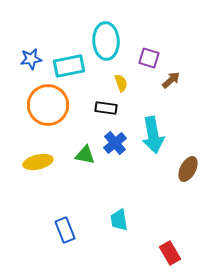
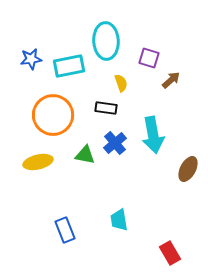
orange circle: moved 5 px right, 10 px down
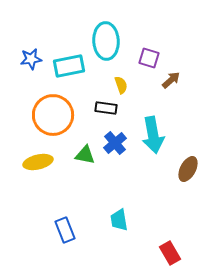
yellow semicircle: moved 2 px down
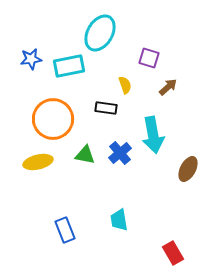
cyan ellipse: moved 6 px left, 8 px up; rotated 33 degrees clockwise
brown arrow: moved 3 px left, 7 px down
yellow semicircle: moved 4 px right
orange circle: moved 4 px down
blue cross: moved 5 px right, 10 px down
red rectangle: moved 3 px right
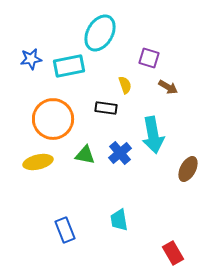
brown arrow: rotated 72 degrees clockwise
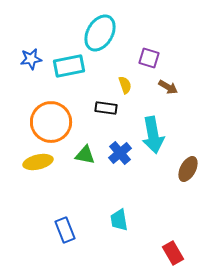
orange circle: moved 2 px left, 3 px down
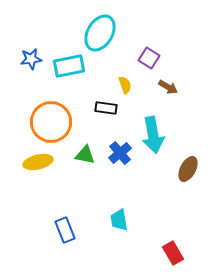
purple square: rotated 15 degrees clockwise
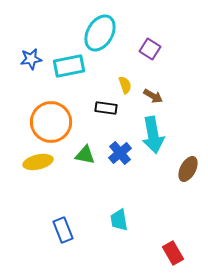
purple square: moved 1 px right, 9 px up
brown arrow: moved 15 px left, 9 px down
blue rectangle: moved 2 px left
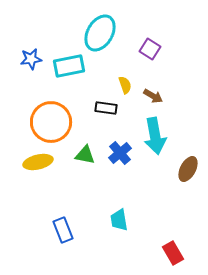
cyan arrow: moved 2 px right, 1 px down
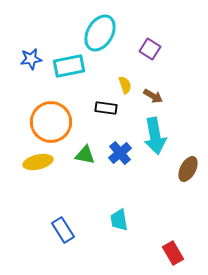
blue rectangle: rotated 10 degrees counterclockwise
